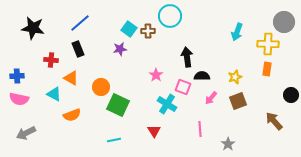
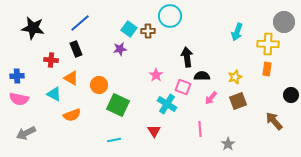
black rectangle: moved 2 px left
orange circle: moved 2 px left, 2 px up
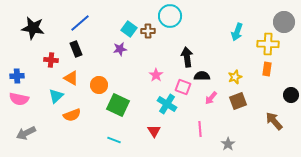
cyan triangle: moved 2 px right, 2 px down; rotated 49 degrees clockwise
cyan line: rotated 32 degrees clockwise
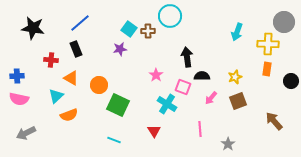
black circle: moved 14 px up
orange semicircle: moved 3 px left
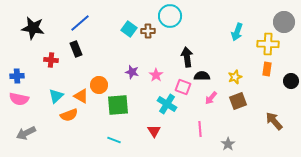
purple star: moved 12 px right, 23 px down; rotated 24 degrees clockwise
orange triangle: moved 10 px right, 18 px down
green square: rotated 30 degrees counterclockwise
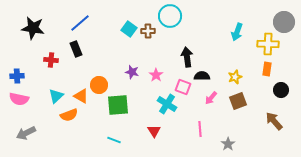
black circle: moved 10 px left, 9 px down
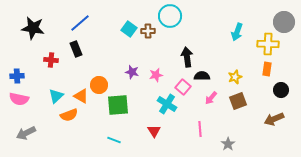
pink star: rotated 24 degrees clockwise
pink square: rotated 21 degrees clockwise
brown arrow: moved 2 px up; rotated 72 degrees counterclockwise
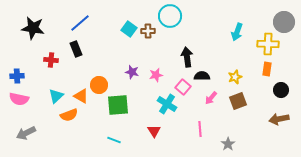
brown arrow: moved 5 px right; rotated 12 degrees clockwise
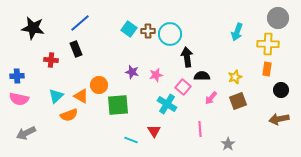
cyan circle: moved 18 px down
gray circle: moved 6 px left, 4 px up
cyan line: moved 17 px right
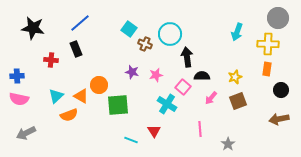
brown cross: moved 3 px left, 13 px down; rotated 24 degrees clockwise
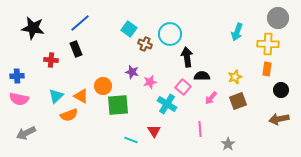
pink star: moved 6 px left, 7 px down
orange circle: moved 4 px right, 1 px down
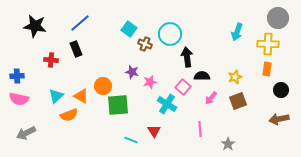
black star: moved 2 px right, 2 px up
